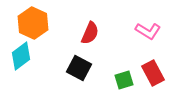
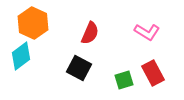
pink L-shape: moved 1 px left, 1 px down
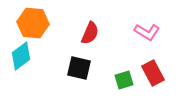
orange hexagon: rotated 20 degrees counterclockwise
black square: rotated 15 degrees counterclockwise
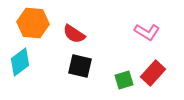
red semicircle: moved 16 px left, 1 px down; rotated 100 degrees clockwise
cyan diamond: moved 1 px left, 6 px down
black square: moved 1 px right, 2 px up
red rectangle: rotated 70 degrees clockwise
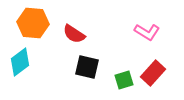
black square: moved 7 px right, 1 px down
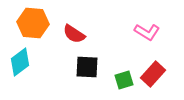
black square: rotated 10 degrees counterclockwise
red rectangle: moved 1 px down
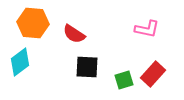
pink L-shape: moved 3 px up; rotated 20 degrees counterclockwise
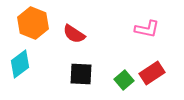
orange hexagon: rotated 16 degrees clockwise
cyan diamond: moved 2 px down
black square: moved 6 px left, 7 px down
red rectangle: moved 1 px left, 1 px up; rotated 15 degrees clockwise
green square: rotated 24 degrees counterclockwise
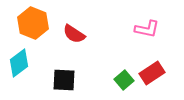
cyan diamond: moved 1 px left, 1 px up
black square: moved 17 px left, 6 px down
